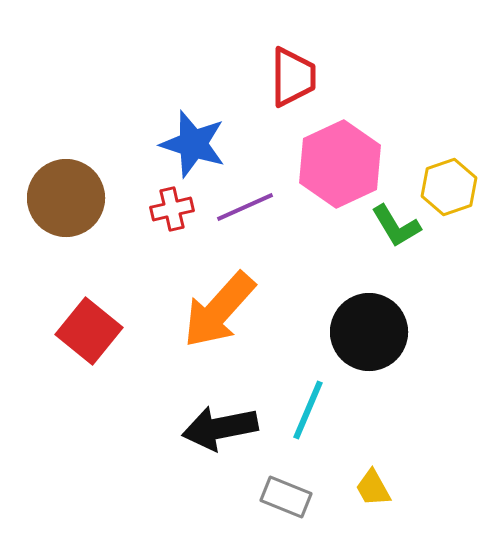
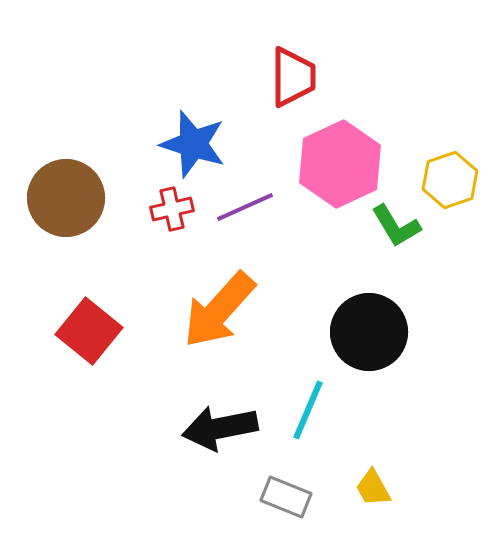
yellow hexagon: moved 1 px right, 7 px up
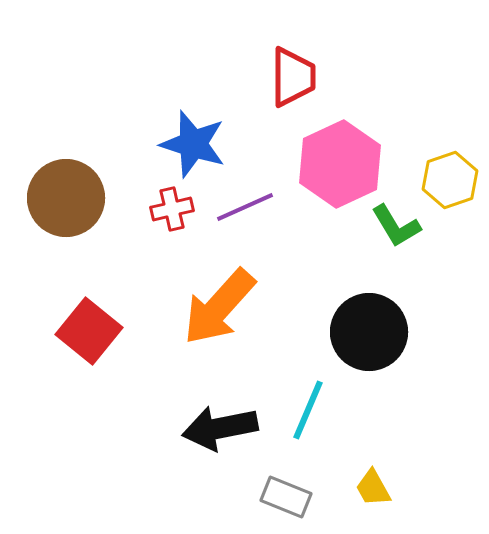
orange arrow: moved 3 px up
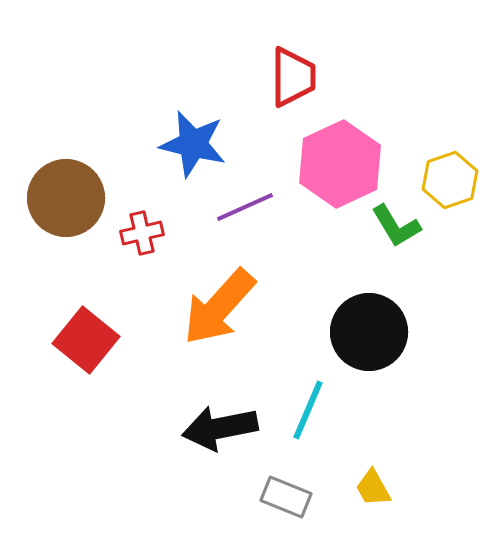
blue star: rotated 4 degrees counterclockwise
red cross: moved 30 px left, 24 px down
red square: moved 3 px left, 9 px down
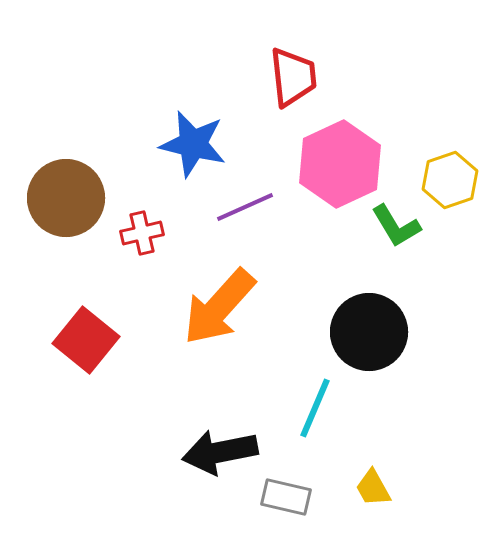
red trapezoid: rotated 6 degrees counterclockwise
cyan line: moved 7 px right, 2 px up
black arrow: moved 24 px down
gray rectangle: rotated 9 degrees counterclockwise
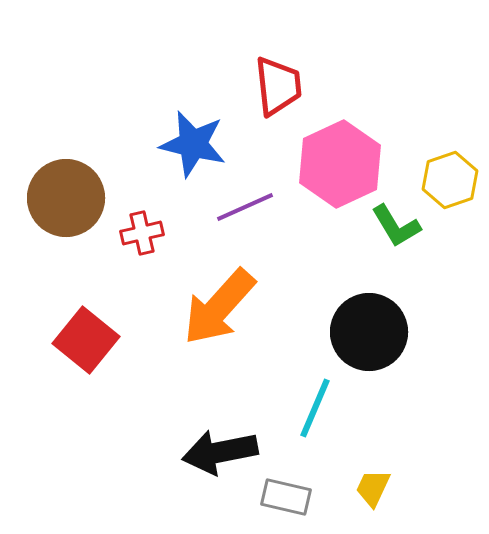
red trapezoid: moved 15 px left, 9 px down
yellow trapezoid: rotated 54 degrees clockwise
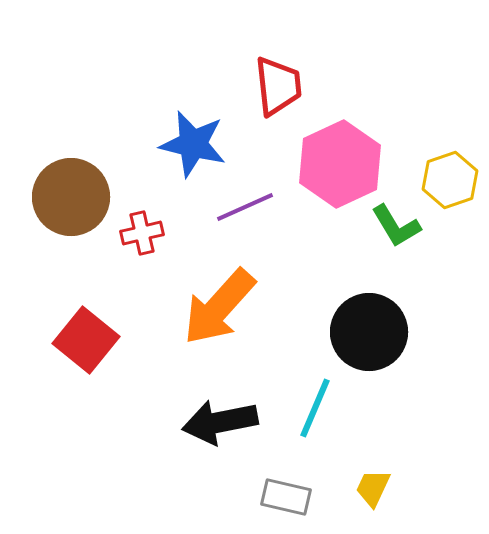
brown circle: moved 5 px right, 1 px up
black arrow: moved 30 px up
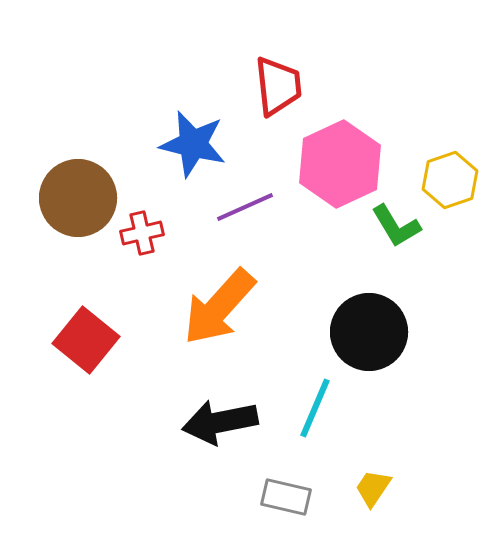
brown circle: moved 7 px right, 1 px down
yellow trapezoid: rotated 9 degrees clockwise
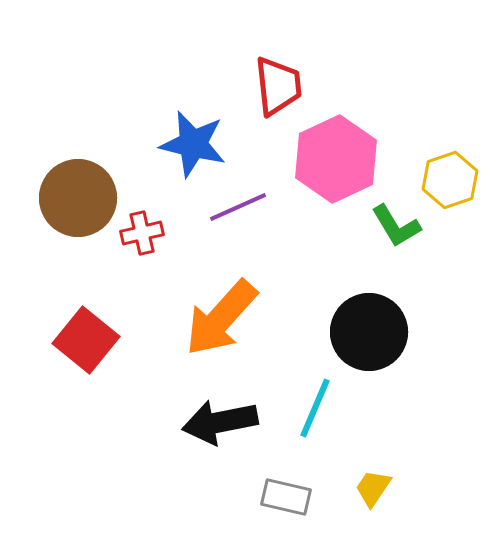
pink hexagon: moved 4 px left, 5 px up
purple line: moved 7 px left
orange arrow: moved 2 px right, 11 px down
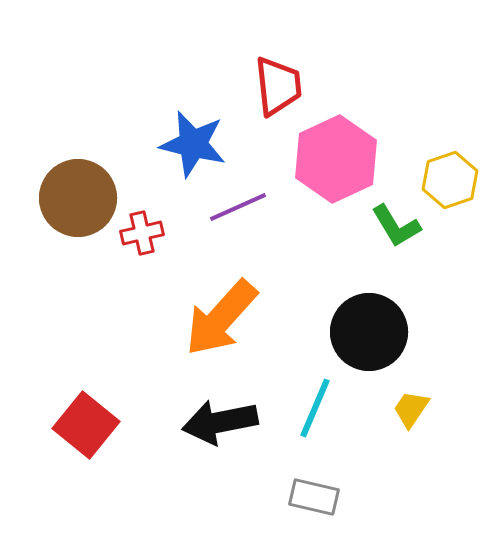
red square: moved 85 px down
yellow trapezoid: moved 38 px right, 79 px up
gray rectangle: moved 28 px right
